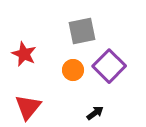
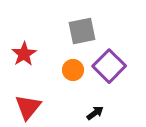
red star: rotated 15 degrees clockwise
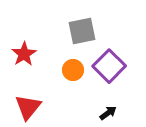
black arrow: moved 13 px right
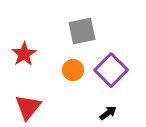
purple square: moved 2 px right, 4 px down
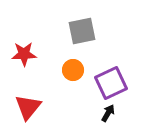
red star: rotated 30 degrees clockwise
purple square: moved 13 px down; rotated 20 degrees clockwise
black arrow: rotated 24 degrees counterclockwise
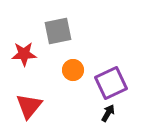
gray square: moved 24 px left
red triangle: moved 1 px right, 1 px up
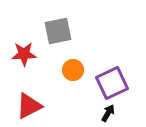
purple square: moved 1 px right
red triangle: rotated 24 degrees clockwise
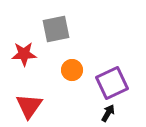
gray square: moved 2 px left, 2 px up
orange circle: moved 1 px left
red triangle: rotated 28 degrees counterclockwise
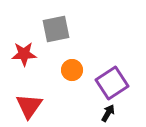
purple square: rotated 8 degrees counterclockwise
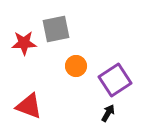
red star: moved 11 px up
orange circle: moved 4 px right, 4 px up
purple square: moved 3 px right, 3 px up
red triangle: rotated 44 degrees counterclockwise
